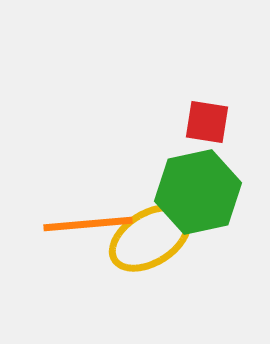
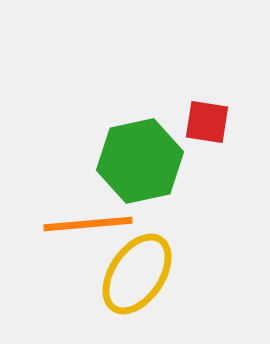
green hexagon: moved 58 px left, 31 px up
yellow ellipse: moved 13 px left, 36 px down; rotated 24 degrees counterclockwise
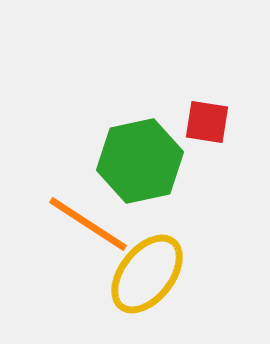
orange line: rotated 38 degrees clockwise
yellow ellipse: moved 10 px right; rotated 4 degrees clockwise
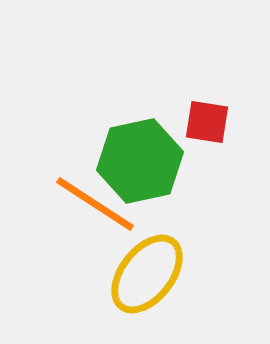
orange line: moved 7 px right, 20 px up
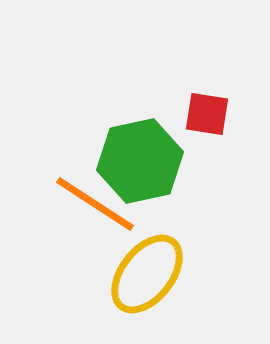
red square: moved 8 px up
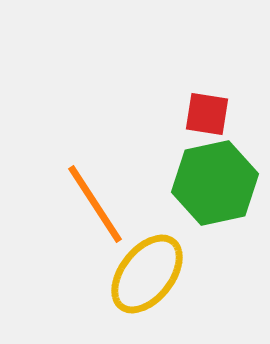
green hexagon: moved 75 px right, 22 px down
orange line: rotated 24 degrees clockwise
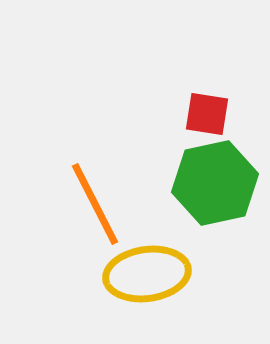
orange line: rotated 6 degrees clockwise
yellow ellipse: rotated 44 degrees clockwise
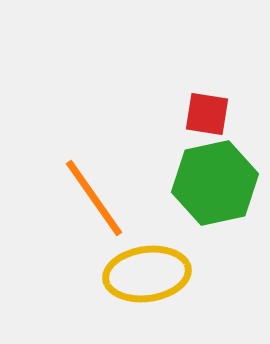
orange line: moved 1 px left, 6 px up; rotated 8 degrees counterclockwise
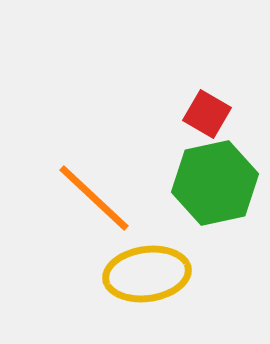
red square: rotated 21 degrees clockwise
orange line: rotated 12 degrees counterclockwise
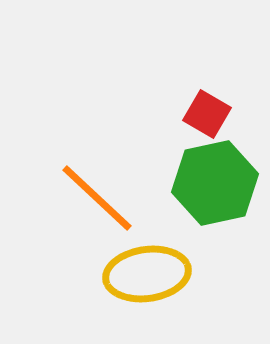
orange line: moved 3 px right
